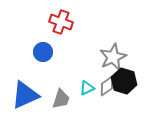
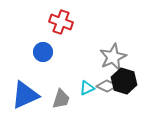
gray diamond: rotated 60 degrees clockwise
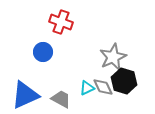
gray diamond: moved 4 px left, 1 px down; rotated 40 degrees clockwise
gray trapezoid: rotated 80 degrees counterclockwise
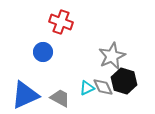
gray star: moved 1 px left, 1 px up
gray trapezoid: moved 1 px left, 1 px up
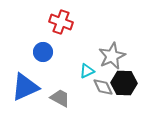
black hexagon: moved 2 px down; rotated 15 degrees counterclockwise
cyan triangle: moved 17 px up
blue triangle: moved 8 px up
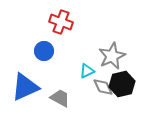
blue circle: moved 1 px right, 1 px up
black hexagon: moved 2 px left, 1 px down; rotated 15 degrees counterclockwise
